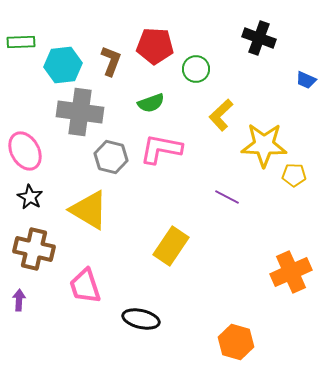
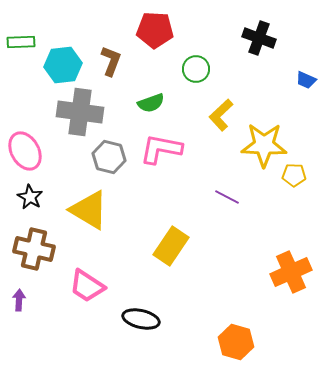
red pentagon: moved 16 px up
gray hexagon: moved 2 px left
pink trapezoid: moved 2 px right; rotated 39 degrees counterclockwise
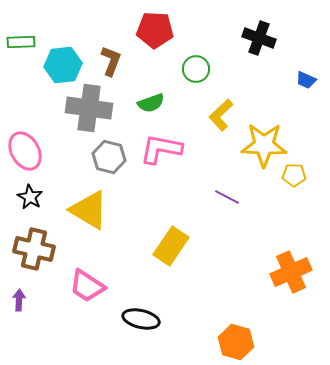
gray cross: moved 9 px right, 4 px up
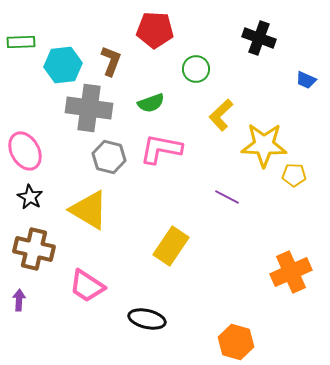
black ellipse: moved 6 px right
